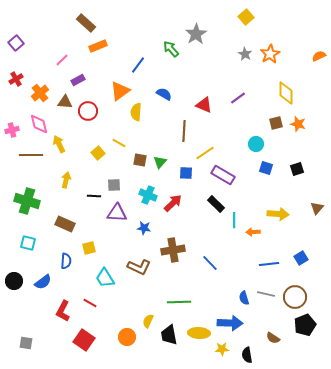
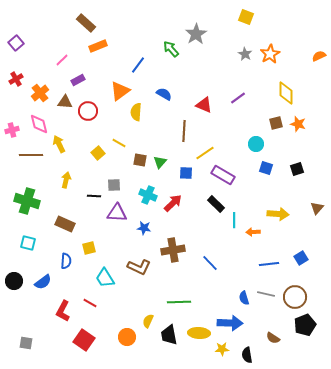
yellow square at (246, 17): rotated 28 degrees counterclockwise
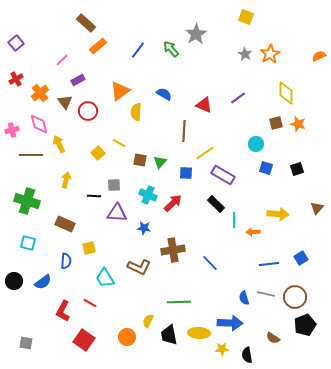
orange rectangle at (98, 46): rotated 18 degrees counterclockwise
blue line at (138, 65): moved 15 px up
brown triangle at (65, 102): rotated 49 degrees clockwise
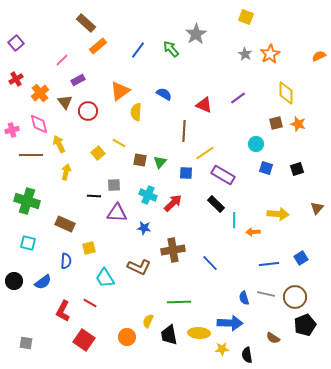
yellow arrow at (66, 180): moved 8 px up
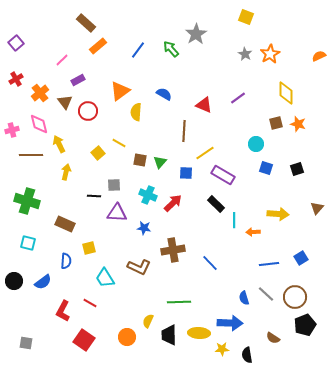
gray line at (266, 294): rotated 30 degrees clockwise
black trapezoid at (169, 335): rotated 10 degrees clockwise
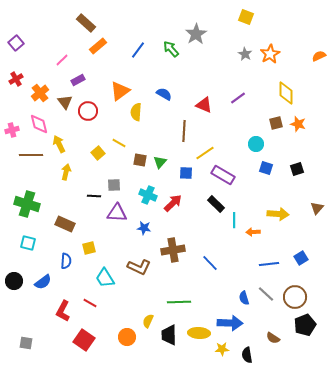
green cross at (27, 201): moved 3 px down
